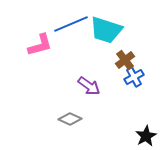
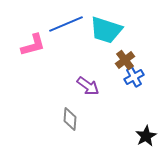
blue line: moved 5 px left
pink L-shape: moved 7 px left
purple arrow: moved 1 px left
gray diamond: rotated 70 degrees clockwise
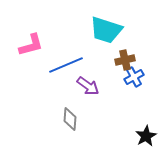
blue line: moved 41 px down
pink L-shape: moved 2 px left
brown cross: rotated 24 degrees clockwise
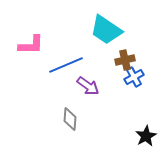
cyan trapezoid: rotated 16 degrees clockwise
pink L-shape: rotated 16 degrees clockwise
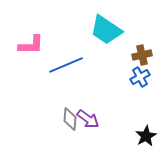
brown cross: moved 17 px right, 5 px up
blue cross: moved 6 px right
purple arrow: moved 33 px down
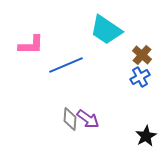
brown cross: rotated 36 degrees counterclockwise
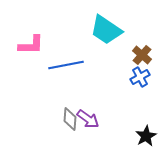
blue line: rotated 12 degrees clockwise
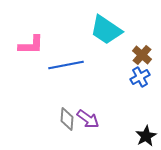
gray diamond: moved 3 px left
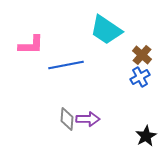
purple arrow: rotated 35 degrees counterclockwise
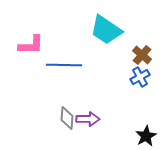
blue line: moved 2 px left; rotated 12 degrees clockwise
gray diamond: moved 1 px up
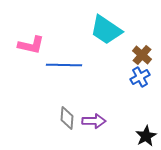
pink L-shape: rotated 12 degrees clockwise
purple arrow: moved 6 px right, 2 px down
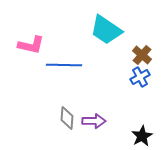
black star: moved 4 px left
